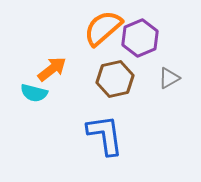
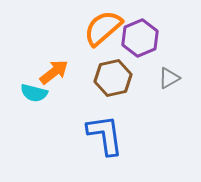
orange arrow: moved 2 px right, 3 px down
brown hexagon: moved 2 px left, 1 px up
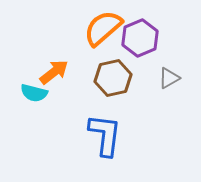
blue L-shape: rotated 15 degrees clockwise
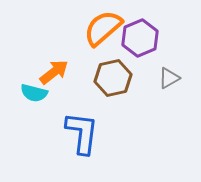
blue L-shape: moved 23 px left, 2 px up
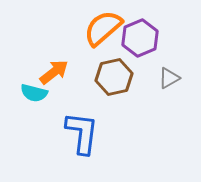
brown hexagon: moved 1 px right, 1 px up
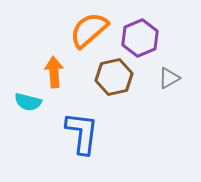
orange semicircle: moved 14 px left, 2 px down
orange arrow: rotated 56 degrees counterclockwise
cyan semicircle: moved 6 px left, 9 px down
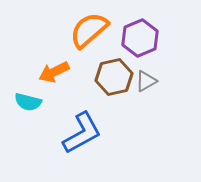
orange arrow: rotated 112 degrees counterclockwise
gray triangle: moved 23 px left, 3 px down
blue L-shape: rotated 54 degrees clockwise
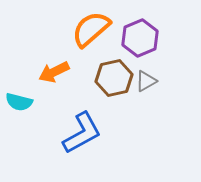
orange semicircle: moved 2 px right, 1 px up
brown hexagon: moved 1 px down
cyan semicircle: moved 9 px left
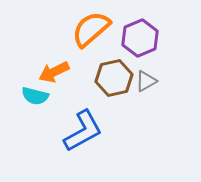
cyan semicircle: moved 16 px right, 6 px up
blue L-shape: moved 1 px right, 2 px up
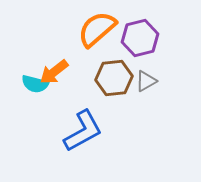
orange semicircle: moved 6 px right
purple hexagon: rotated 9 degrees clockwise
orange arrow: rotated 12 degrees counterclockwise
brown hexagon: rotated 6 degrees clockwise
cyan semicircle: moved 12 px up
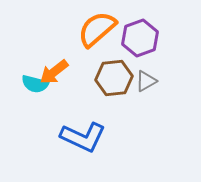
purple hexagon: rotated 6 degrees counterclockwise
blue L-shape: moved 6 px down; rotated 54 degrees clockwise
